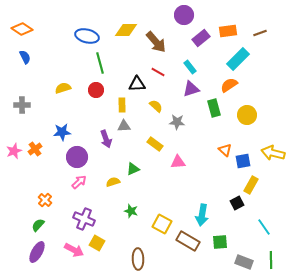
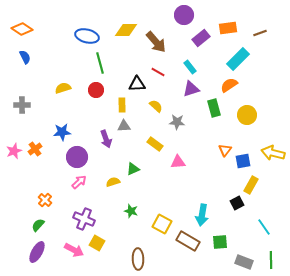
orange rectangle at (228, 31): moved 3 px up
orange triangle at (225, 150): rotated 24 degrees clockwise
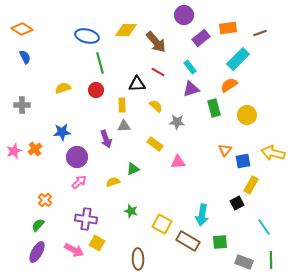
purple cross at (84, 219): moved 2 px right; rotated 15 degrees counterclockwise
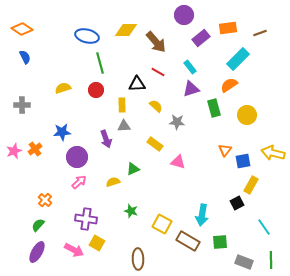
pink triangle at (178, 162): rotated 21 degrees clockwise
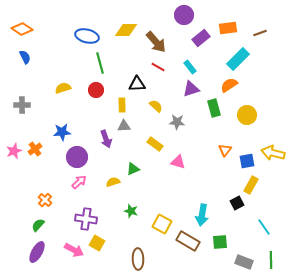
red line at (158, 72): moved 5 px up
blue square at (243, 161): moved 4 px right
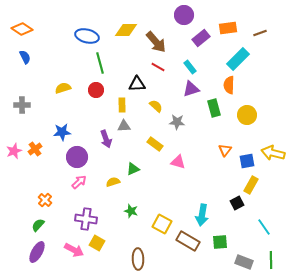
orange semicircle at (229, 85): rotated 54 degrees counterclockwise
